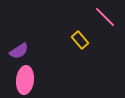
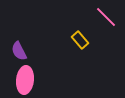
pink line: moved 1 px right
purple semicircle: rotated 96 degrees clockwise
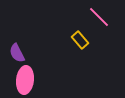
pink line: moved 7 px left
purple semicircle: moved 2 px left, 2 px down
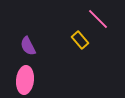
pink line: moved 1 px left, 2 px down
purple semicircle: moved 11 px right, 7 px up
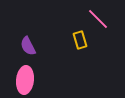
yellow rectangle: rotated 24 degrees clockwise
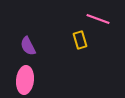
pink line: rotated 25 degrees counterclockwise
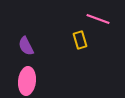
purple semicircle: moved 2 px left
pink ellipse: moved 2 px right, 1 px down
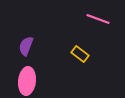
yellow rectangle: moved 14 px down; rotated 36 degrees counterclockwise
purple semicircle: rotated 48 degrees clockwise
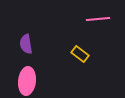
pink line: rotated 25 degrees counterclockwise
purple semicircle: moved 2 px up; rotated 30 degrees counterclockwise
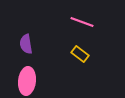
pink line: moved 16 px left, 3 px down; rotated 25 degrees clockwise
